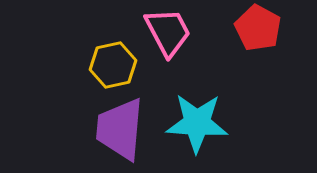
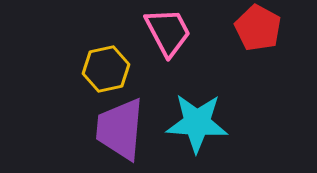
yellow hexagon: moved 7 px left, 4 px down
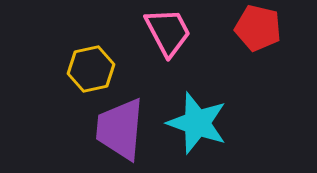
red pentagon: rotated 15 degrees counterclockwise
yellow hexagon: moved 15 px left
cyan star: rotated 16 degrees clockwise
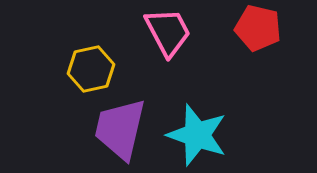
cyan star: moved 12 px down
purple trapezoid: rotated 8 degrees clockwise
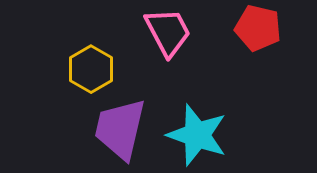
yellow hexagon: rotated 18 degrees counterclockwise
